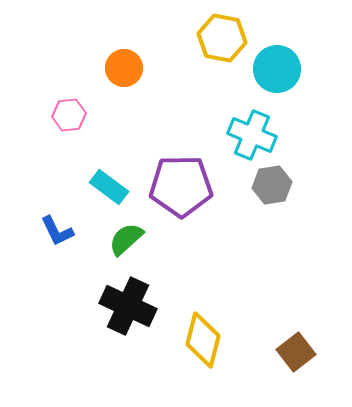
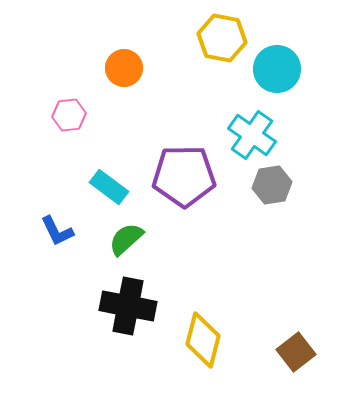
cyan cross: rotated 12 degrees clockwise
purple pentagon: moved 3 px right, 10 px up
black cross: rotated 14 degrees counterclockwise
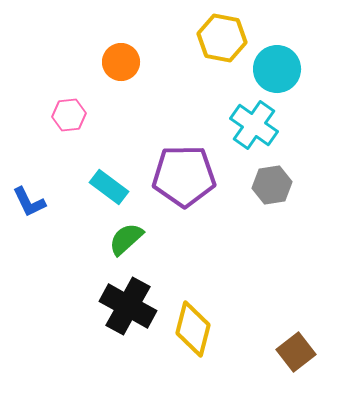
orange circle: moved 3 px left, 6 px up
cyan cross: moved 2 px right, 10 px up
blue L-shape: moved 28 px left, 29 px up
black cross: rotated 18 degrees clockwise
yellow diamond: moved 10 px left, 11 px up
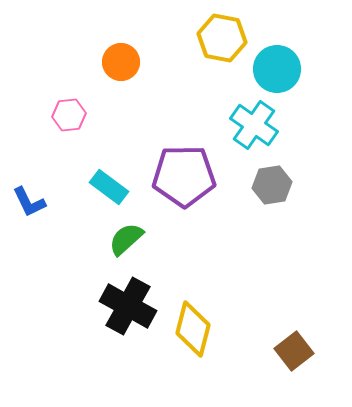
brown square: moved 2 px left, 1 px up
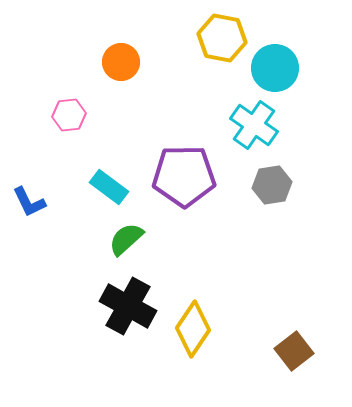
cyan circle: moved 2 px left, 1 px up
yellow diamond: rotated 20 degrees clockwise
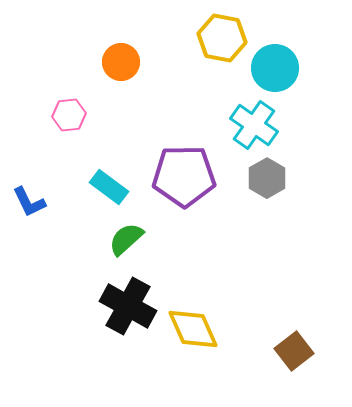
gray hexagon: moved 5 px left, 7 px up; rotated 21 degrees counterclockwise
yellow diamond: rotated 58 degrees counterclockwise
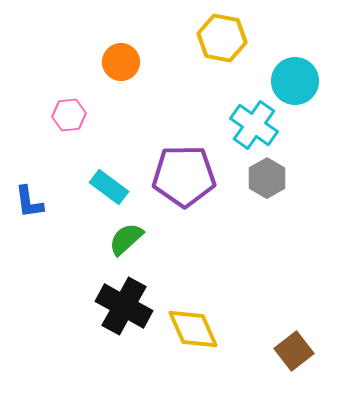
cyan circle: moved 20 px right, 13 px down
blue L-shape: rotated 18 degrees clockwise
black cross: moved 4 px left
